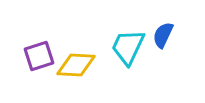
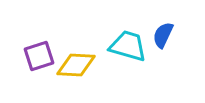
cyan trapezoid: moved 1 px up; rotated 81 degrees clockwise
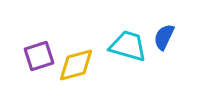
blue semicircle: moved 1 px right, 2 px down
yellow diamond: rotated 18 degrees counterclockwise
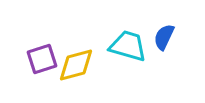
purple square: moved 3 px right, 3 px down
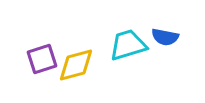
blue semicircle: moved 1 px right; rotated 104 degrees counterclockwise
cyan trapezoid: moved 1 px up; rotated 33 degrees counterclockwise
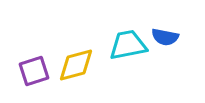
cyan trapezoid: rotated 6 degrees clockwise
purple square: moved 8 px left, 12 px down
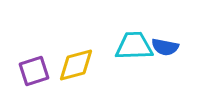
blue semicircle: moved 10 px down
cyan trapezoid: moved 6 px right, 1 px down; rotated 9 degrees clockwise
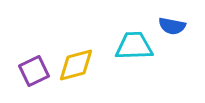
blue semicircle: moved 7 px right, 21 px up
purple square: rotated 8 degrees counterclockwise
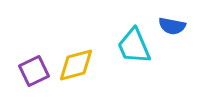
cyan trapezoid: rotated 111 degrees counterclockwise
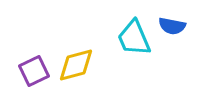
cyan trapezoid: moved 8 px up
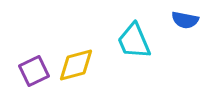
blue semicircle: moved 13 px right, 6 px up
cyan trapezoid: moved 3 px down
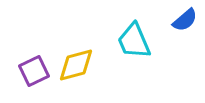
blue semicircle: rotated 52 degrees counterclockwise
